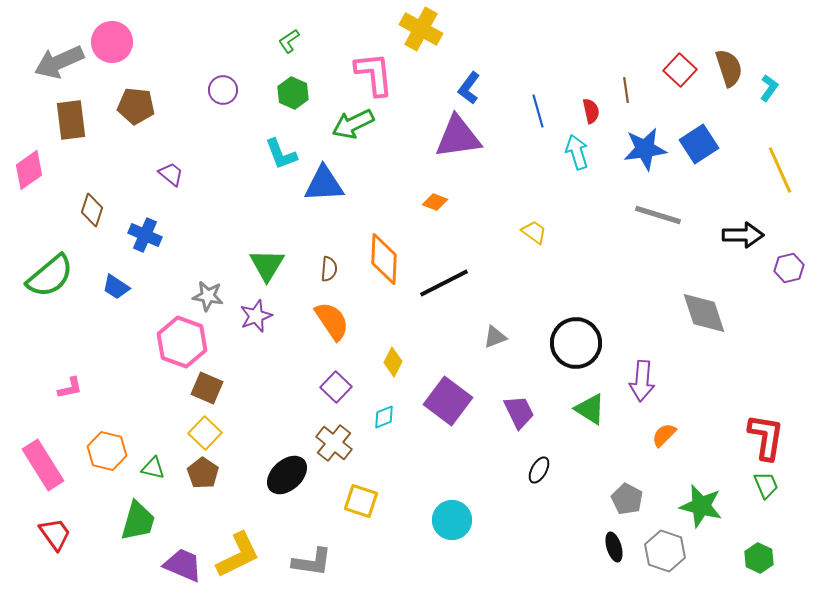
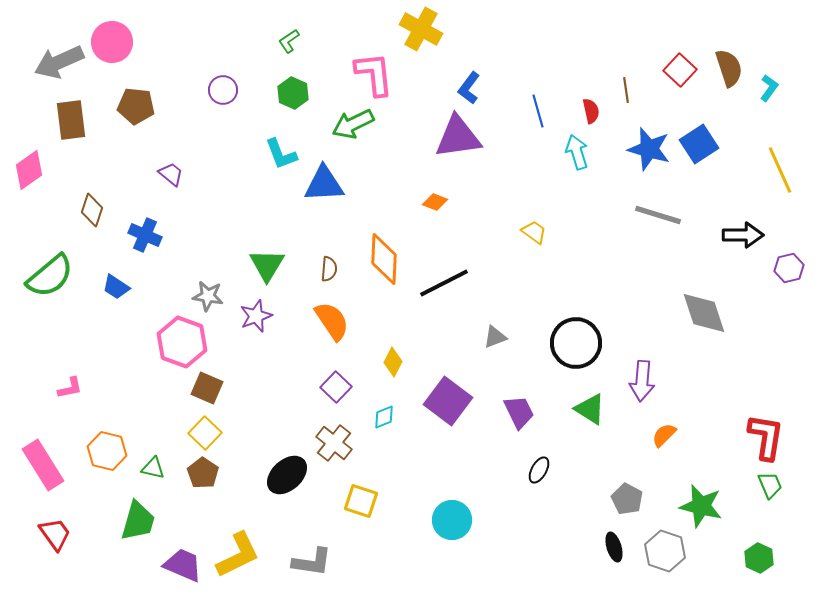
blue star at (645, 149): moved 4 px right; rotated 24 degrees clockwise
green trapezoid at (766, 485): moved 4 px right
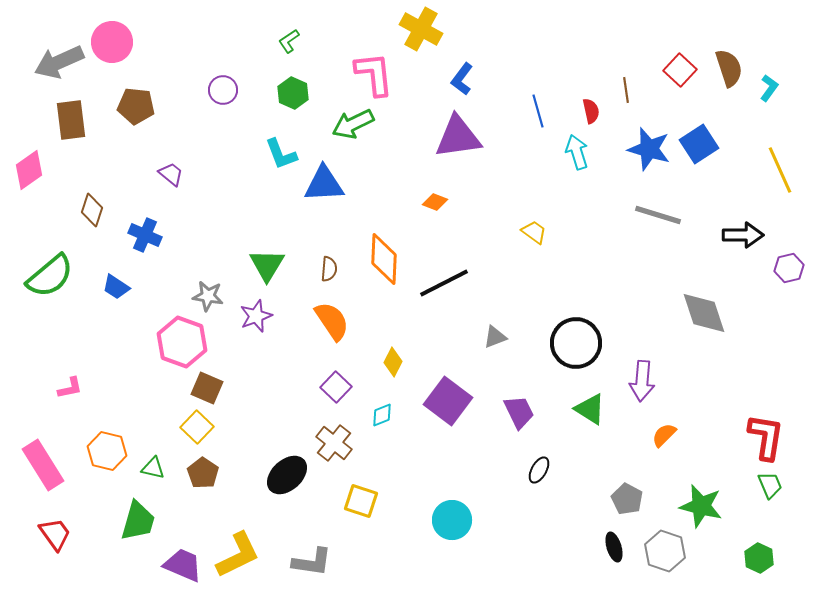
blue L-shape at (469, 88): moved 7 px left, 9 px up
cyan diamond at (384, 417): moved 2 px left, 2 px up
yellow square at (205, 433): moved 8 px left, 6 px up
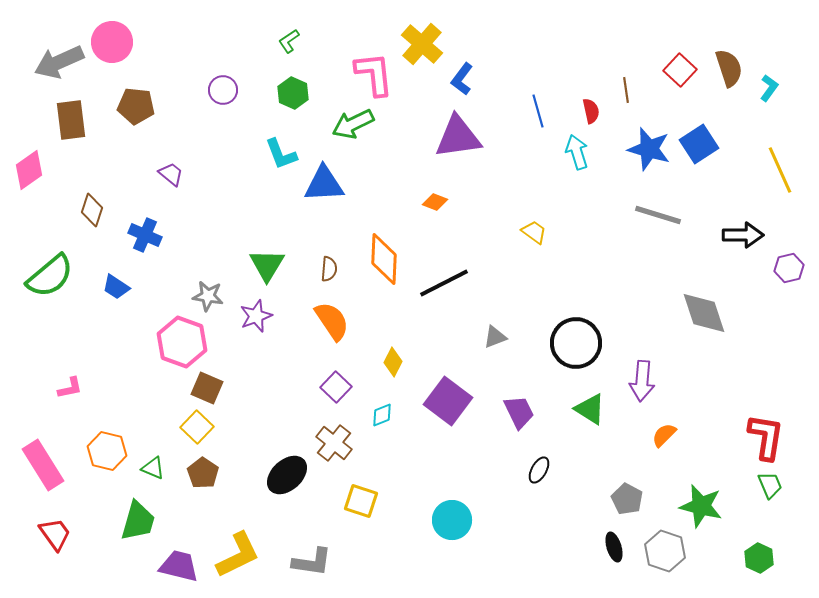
yellow cross at (421, 29): moved 1 px right, 15 px down; rotated 12 degrees clockwise
green triangle at (153, 468): rotated 10 degrees clockwise
purple trapezoid at (183, 565): moved 4 px left, 1 px down; rotated 9 degrees counterclockwise
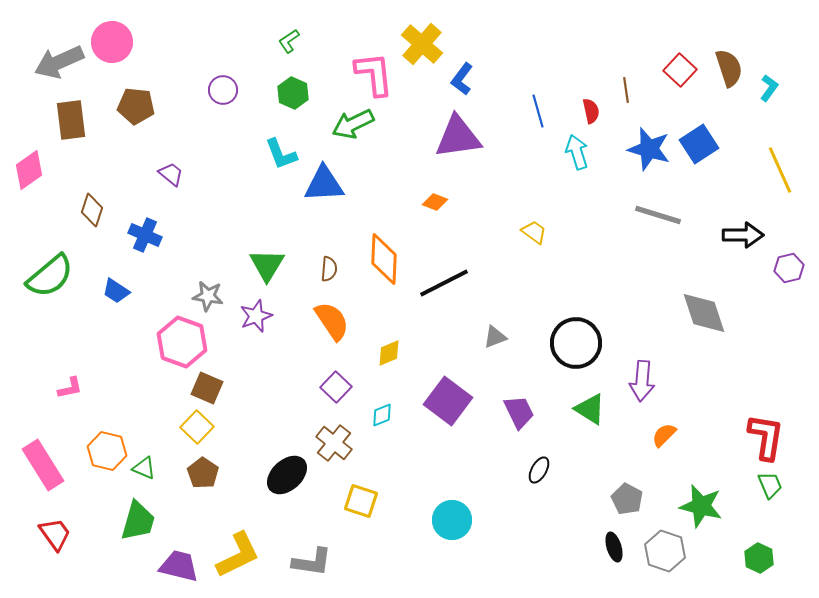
blue trapezoid at (116, 287): moved 4 px down
yellow diamond at (393, 362): moved 4 px left, 9 px up; rotated 40 degrees clockwise
green triangle at (153, 468): moved 9 px left
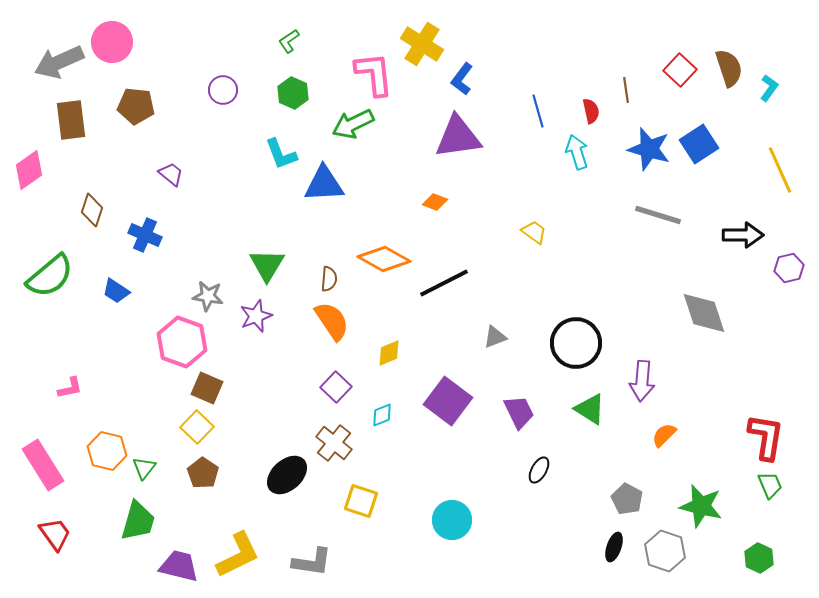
yellow cross at (422, 44): rotated 9 degrees counterclockwise
orange diamond at (384, 259): rotated 63 degrees counterclockwise
brown semicircle at (329, 269): moved 10 px down
green triangle at (144, 468): rotated 45 degrees clockwise
black ellipse at (614, 547): rotated 36 degrees clockwise
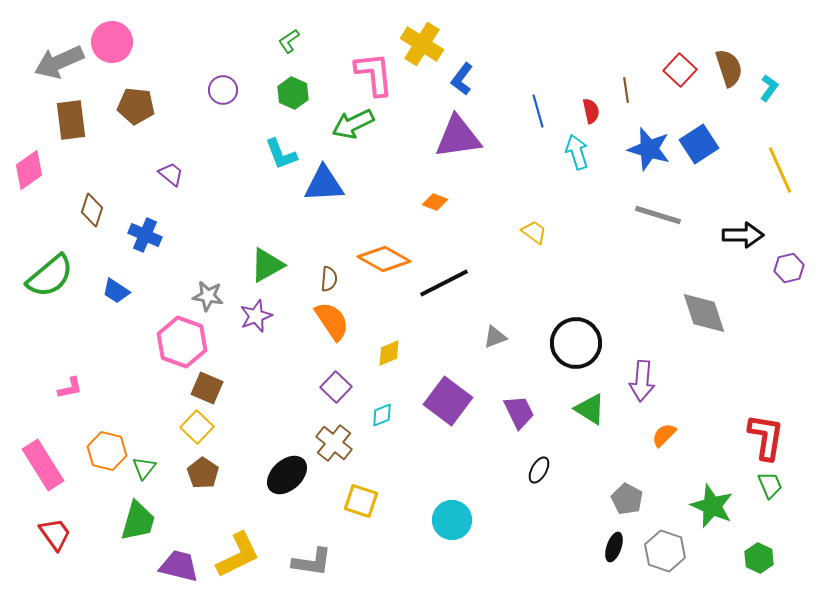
green triangle at (267, 265): rotated 30 degrees clockwise
green star at (701, 506): moved 11 px right; rotated 9 degrees clockwise
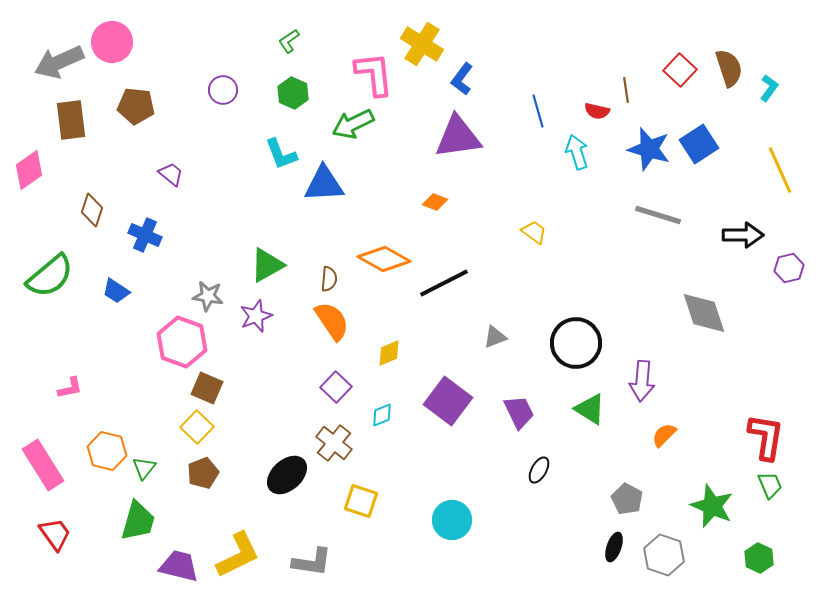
red semicircle at (591, 111): moved 6 px right; rotated 115 degrees clockwise
brown pentagon at (203, 473): rotated 16 degrees clockwise
gray hexagon at (665, 551): moved 1 px left, 4 px down
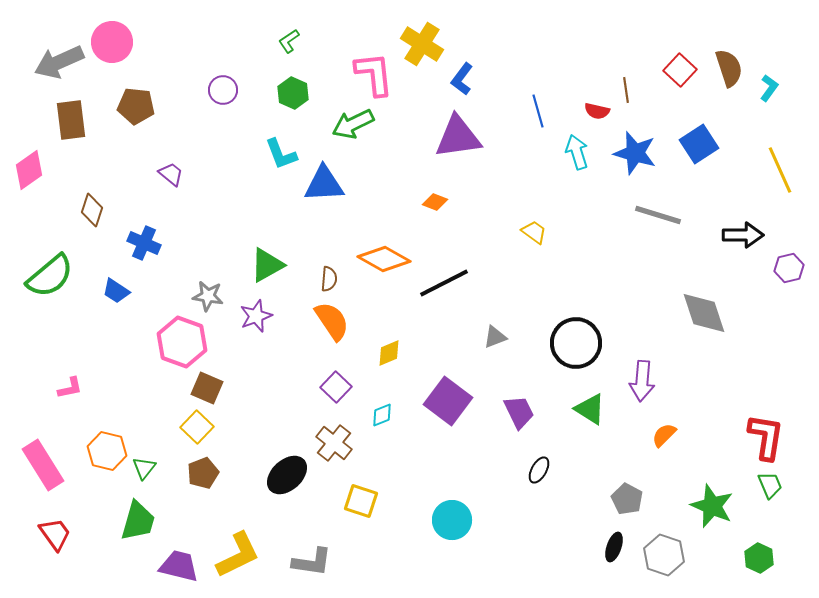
blue star at (649, 149): moved 14 px left, 4 px down
blue cross at (145, 235): moved 1 px left, 8 px down
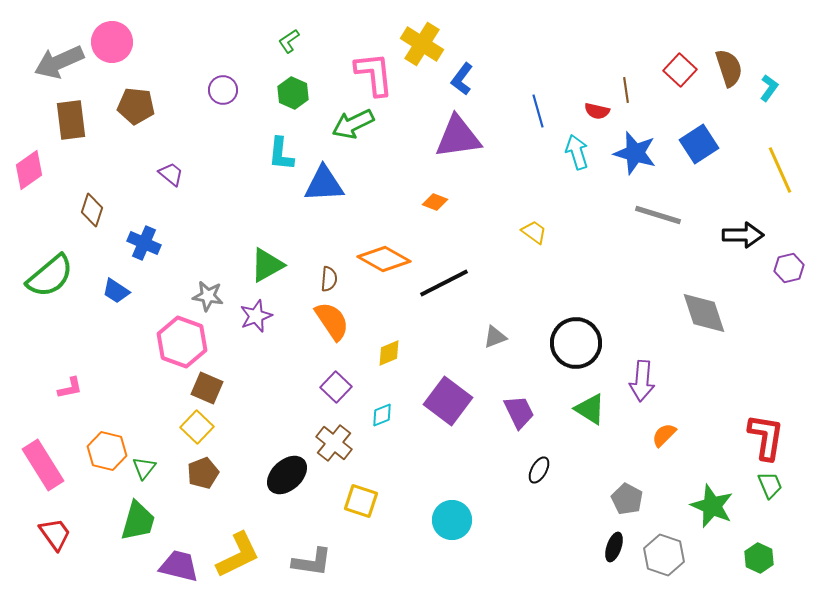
cyan L-shape at (281, 154): rotated 27 degrees clockwise
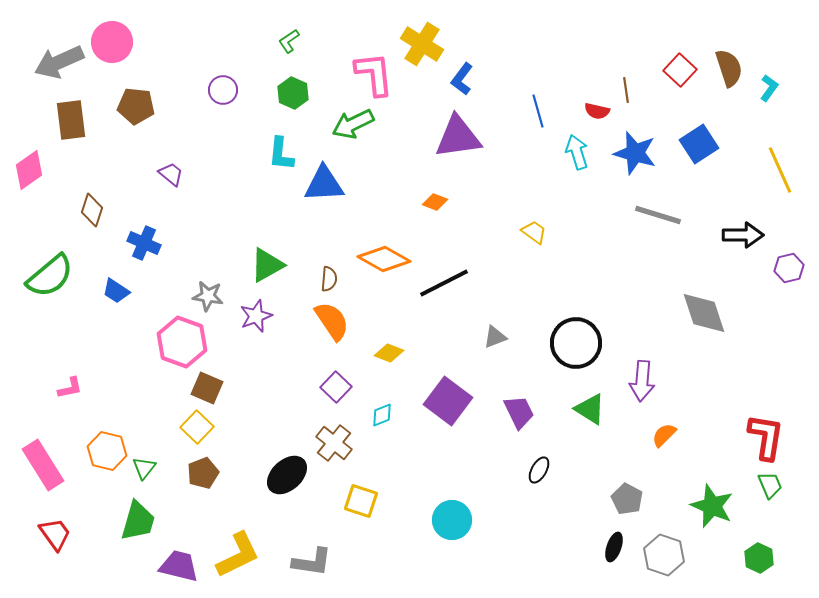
yellow diamond at (389, 353): rotated 44 degrees clockwise
